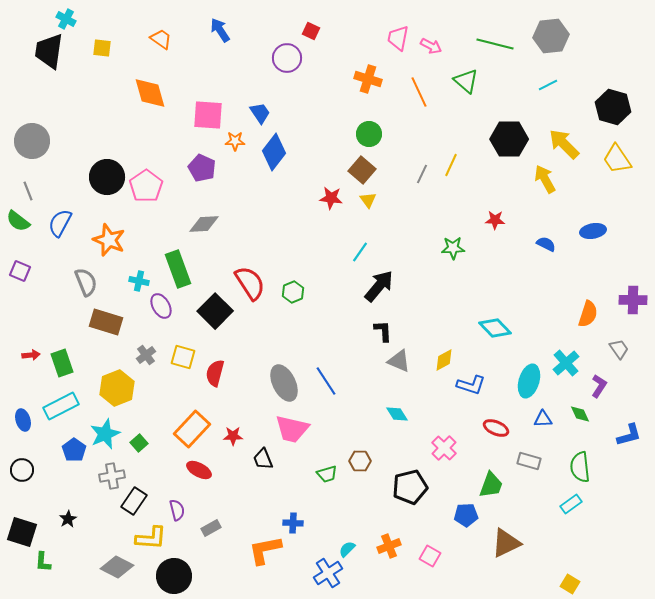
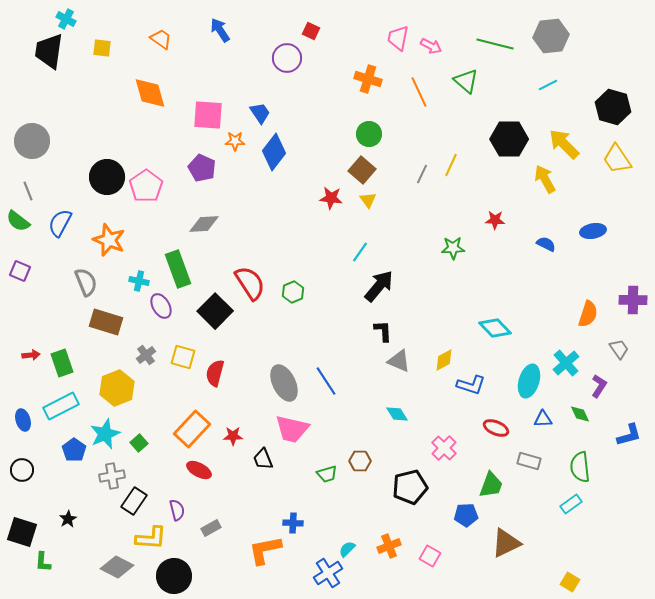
yellow square at (570, 584): moved 2 px up
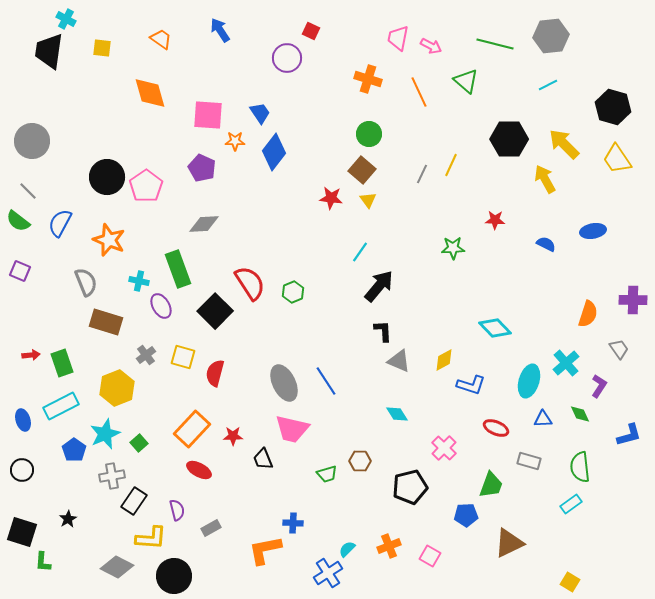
gray line at (28, 191): rotated 24 degrees counterclockwise
brown triangle at (506, 543): moved 3 px right
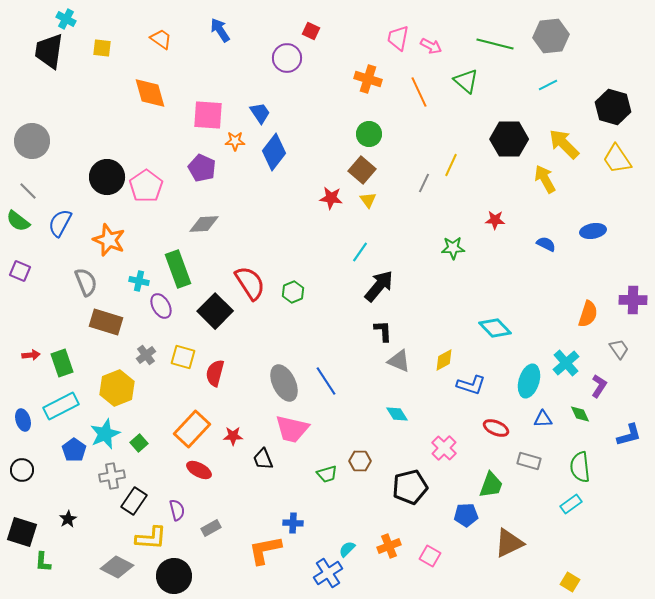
gray line at (422, 174): moved 2 px right, 9 px down
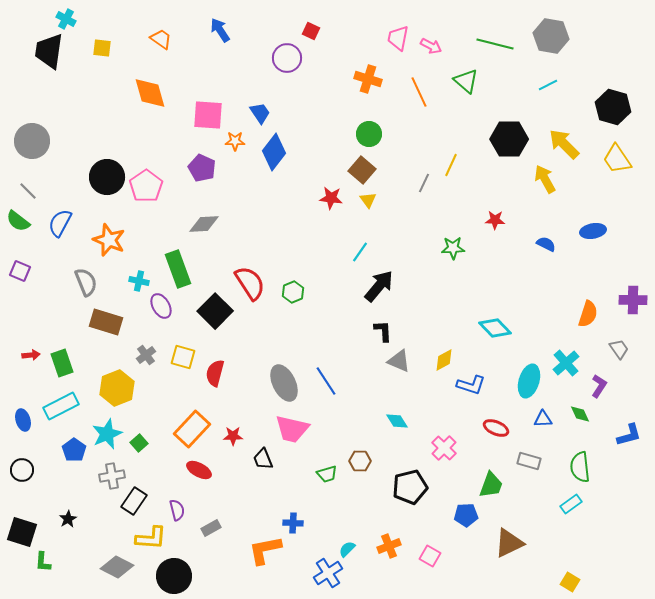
gray hexagon at (551, 36): rotated 16 degrees clockwise
cyan diamond at (397, 414): moved 7 px down
cyan star at (105, 434): moved 2 px right
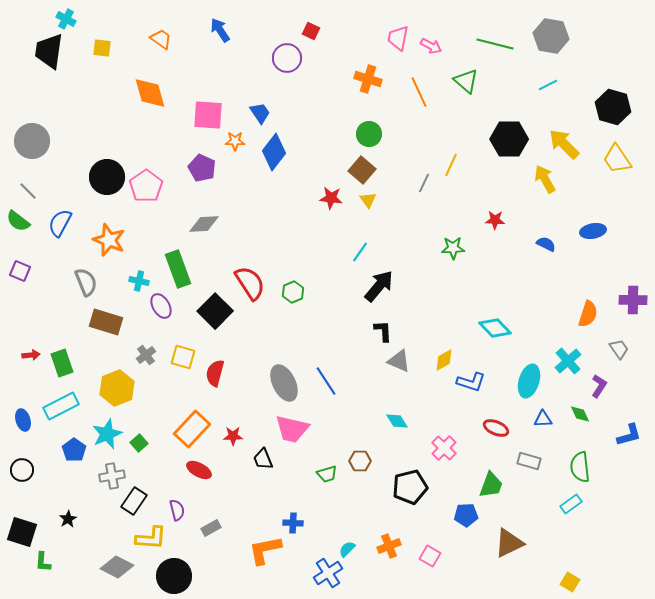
cyan cross at (566, 363): moved 2 px right, 2 px up
blue L-shape at (471, 385): moved 3 px up
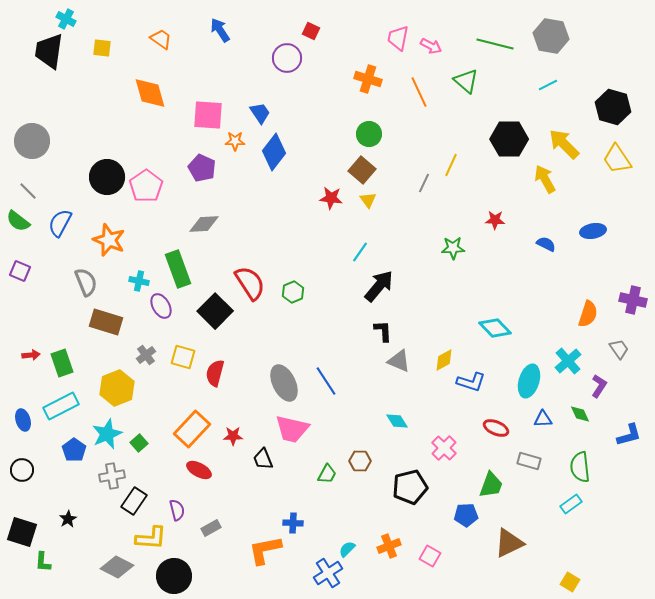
purple cross at (633, 300): rotated 12 degrees clockwise
green trapezoid at (327, 474): rotated 45 degrees counterclockwise
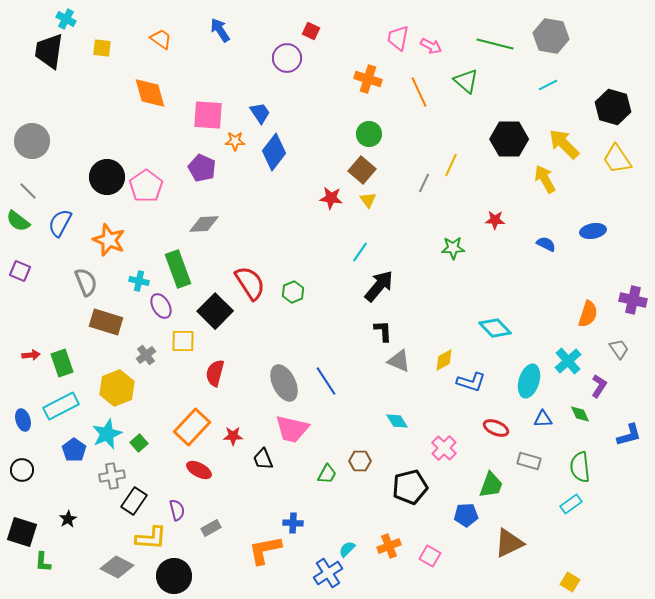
yellow square at (183, 357): moved 16 px up; rotated 15 degrees counterclockwise
orange rectangle at (192, 429): moved 2 px up
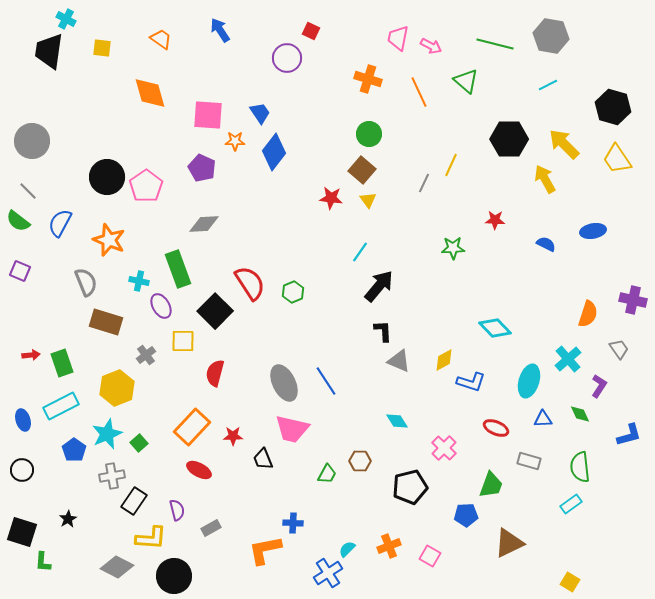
cyan cross at (568, 361): moved 2 px up
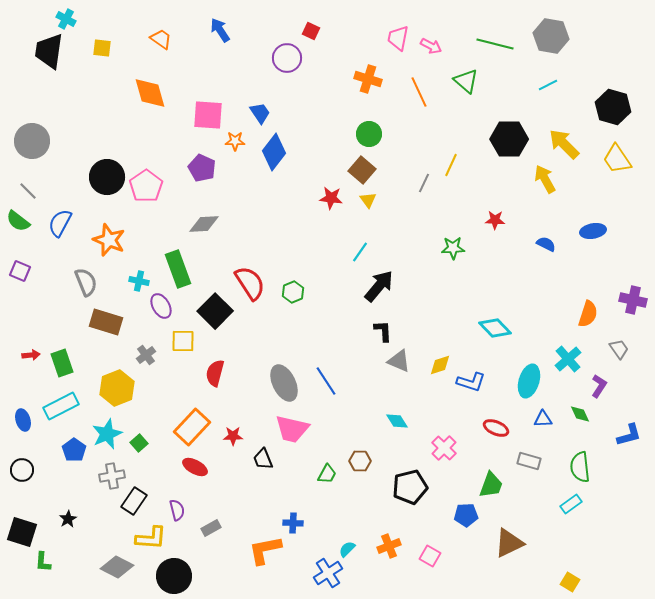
yellow diamond at (444, 360): moved 4 px left, 5 px down; rotated 10 degrees clockwise
red ellipse at (199, 470): moved 4 px left, 3 px up
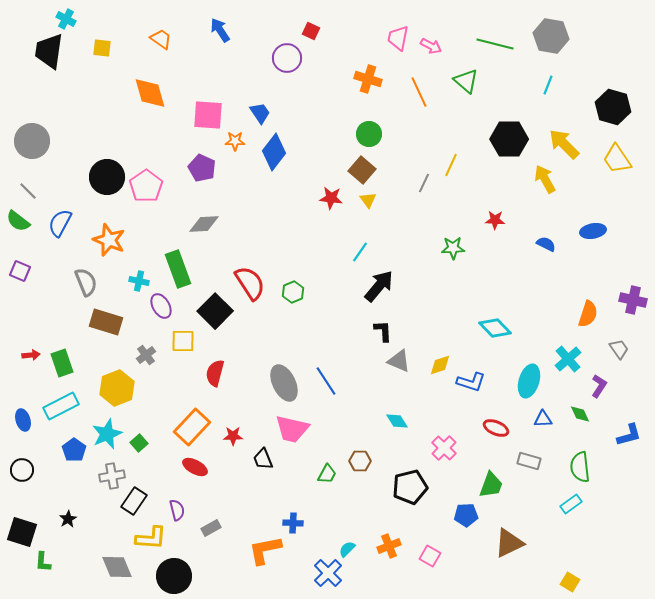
cyan line at (548, 85): rotated 42 degrees counterclockwise
gray diamond at (117, 567): rotated 40 degrees clockwise
blue cross at (328, 573): rotated 12 degrees counterclockwise
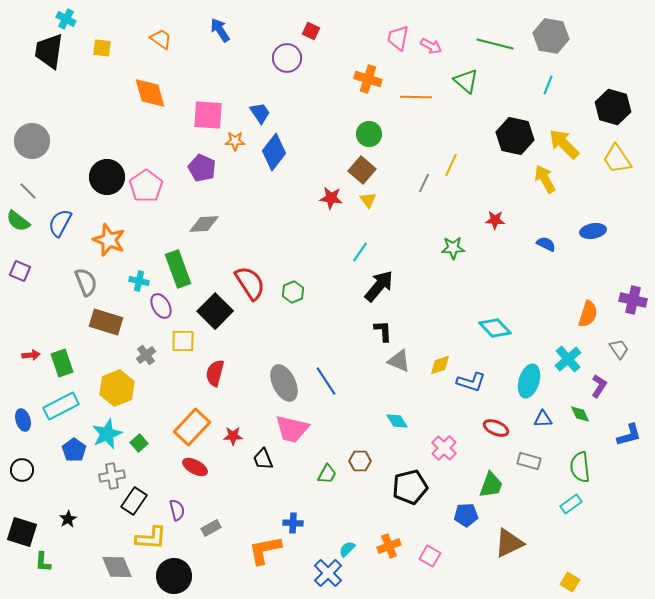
orange line at (419, 92): moved 3 px left, 5 px down; rotated 64 degrees counterclockwise
black hexagon at (509, 139): moved 6 px right, 3 px up; rotated 12 degrees clockwise
